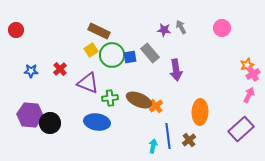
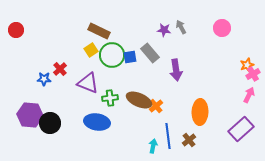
blue star: moved 13 px right, 8 px down
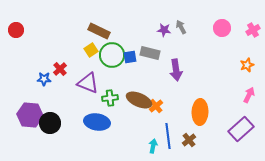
gray rectangle: rotated 36 degrees counterclockwise
pink cross: moved 44 px up
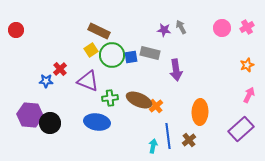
pink cross: moved 6 px left, 3 px up
blue square: moved 1 px right
blue star: moved 2 px right, 2 px down
purple triangle: moved 2 px up
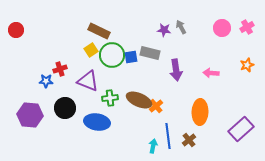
red cross: rotated 24 degrees clockwise
pink arrow: moved 38 px left, 22 px up; rotated 112 degrees counterclockwise
black circle: moved 15 px right, 15 px up
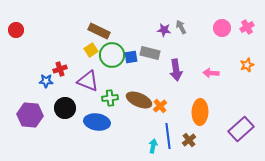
orange cross: moved 4 px right
